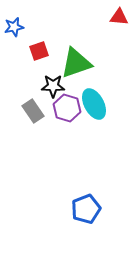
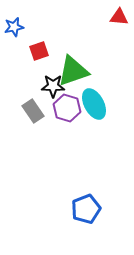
green triangle: moved 3 px left, 8 px down
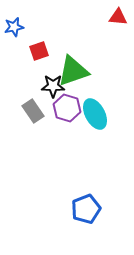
red triangle: moved 1 px left
cyan ellipse: moved 1 px right, 10 px down
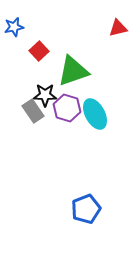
red triangle: moved 11 px down; rotated 18 degrees counterclockwise
red square: rotated 24 degrees counterclockwise
black star: moved 8 px left, 9 px down
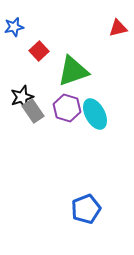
black star: moved 23 px left, 2 px down; rotated 20 degrees counterclockwise
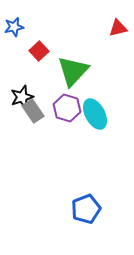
green triangle: rotated 28 degrees counterclockwise
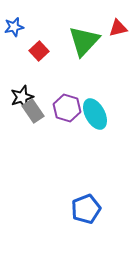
green triangle: moved 11 px right, 30 px up
